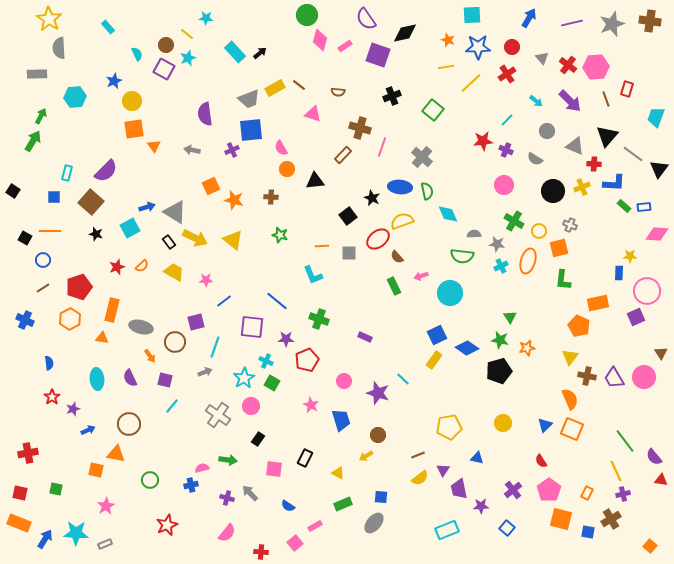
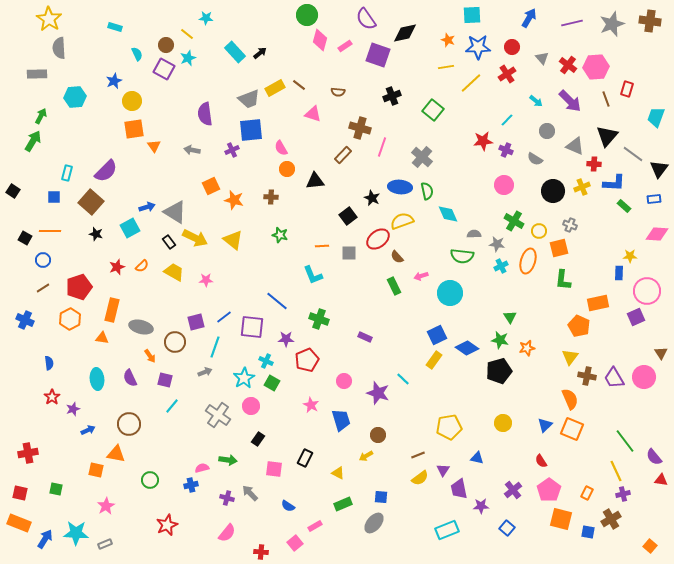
cyan rectangle at (108, 27): moved 7 px right; rotated 32 degrees counterclockwise
blue rectangle at (644, 207): moved 10 px right, 8 px up
blue line at (224, 301): moved 16 px down
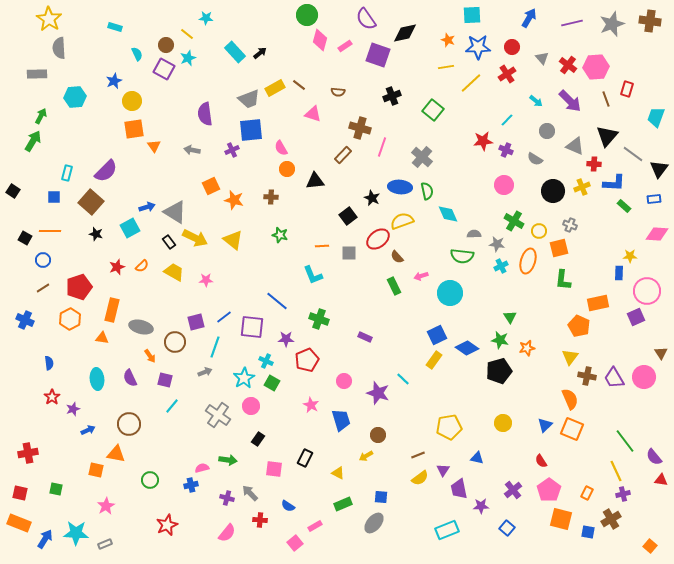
red cross at (261, 552): moved 1 px left, 32 px up
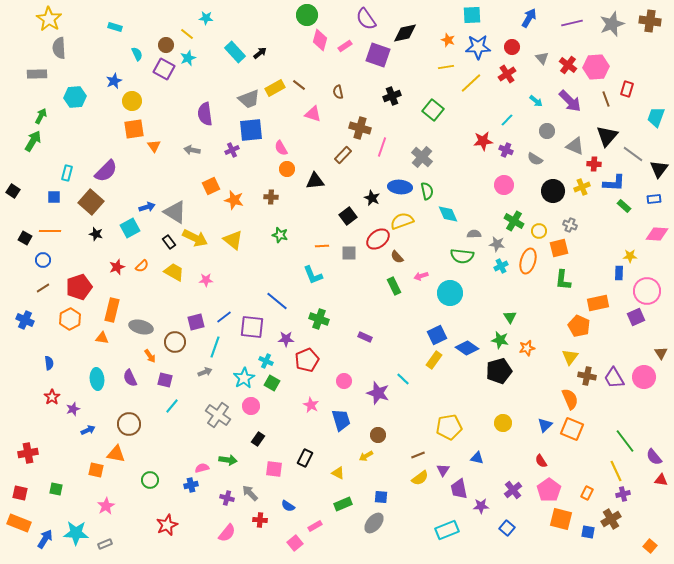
brown semicircle at (338, 92): rotated 72 degrees clockwise
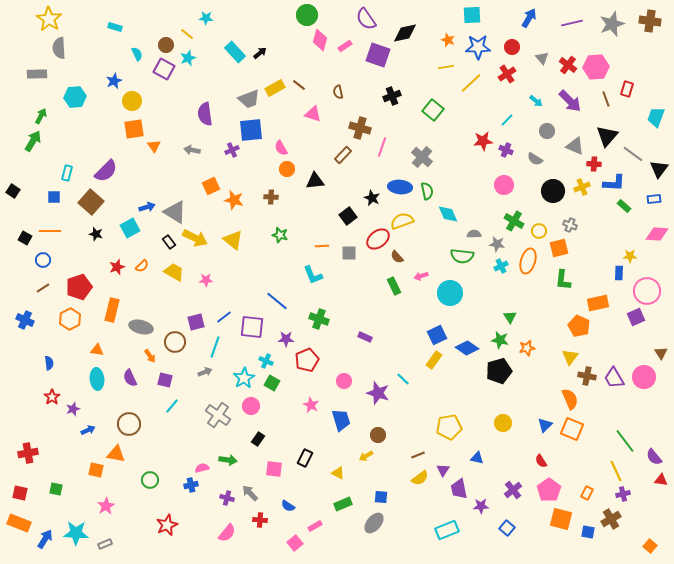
orange triangle at (102, 338): moved 5 px left, 12 px down
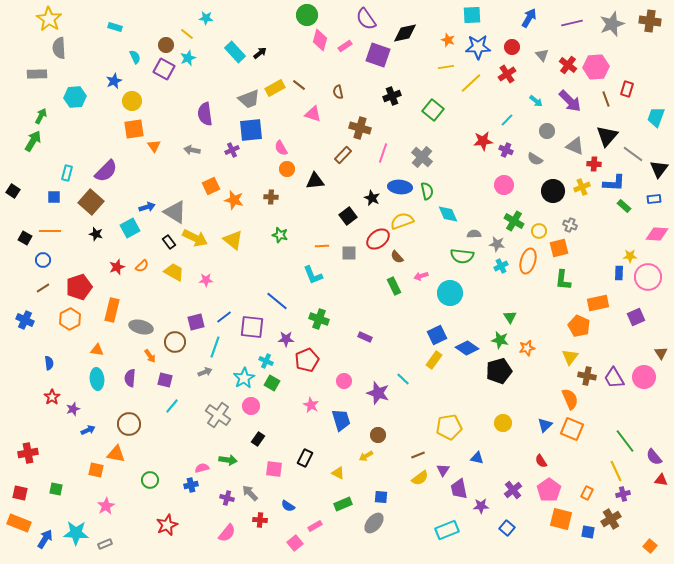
cyan semicircle at (137, 54): moved 2 px left, 3 px down
gray triangle at (542, 58): moved 3 px up
pink line at (382, 147): moved 1 px right, 6 px down
pink circle at (647, 291): moved 1 px right, 14 px up
purple semicircle at (130, 378): rotated 30 degrees clockwise
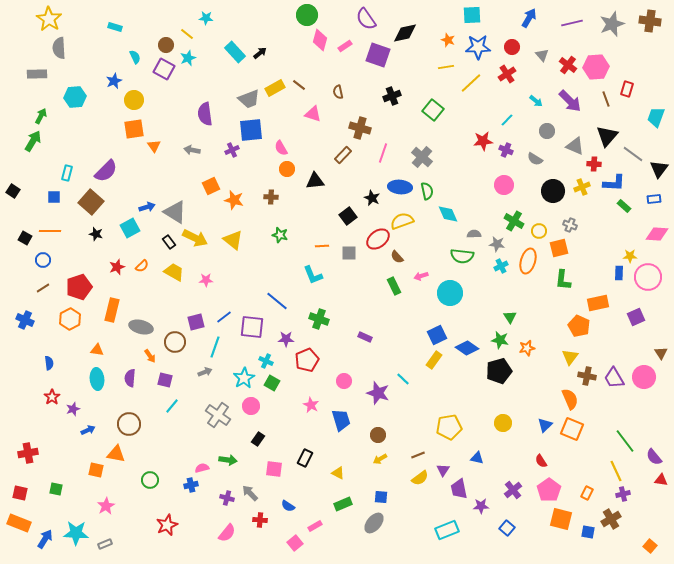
yellow circle at (132, 101): moved 2 px right, 1 px up
yellow arrow at (366, 456): moved 14 px right, 3 px down
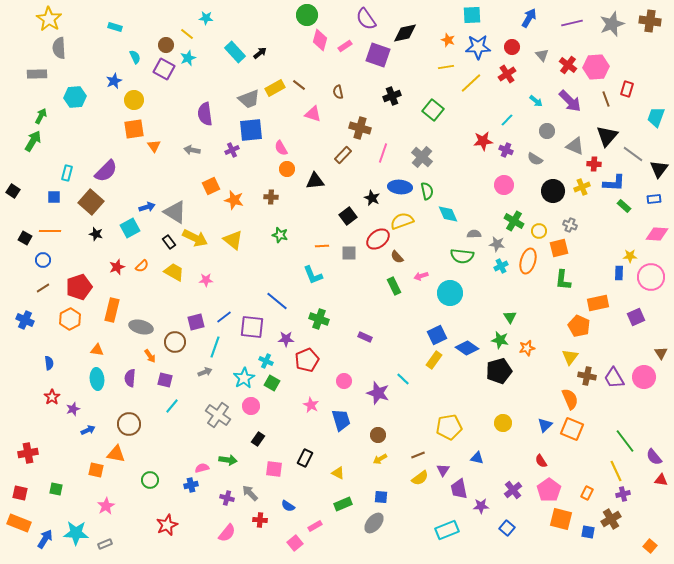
pink circle at (648, 277): moved 3 px right
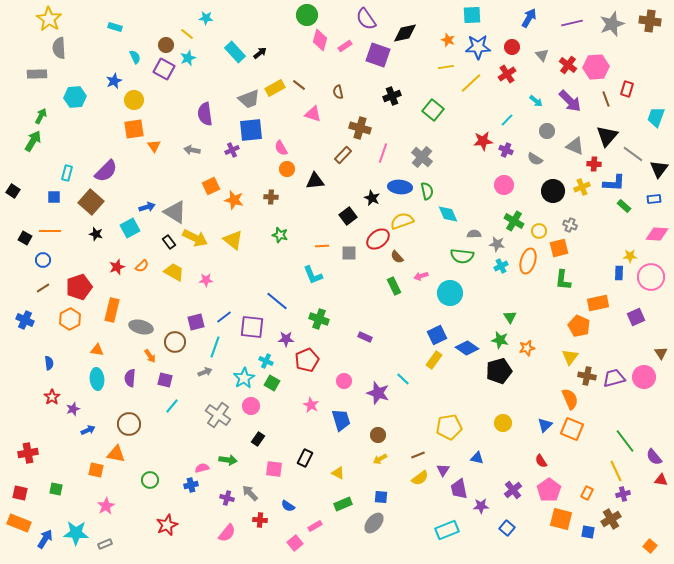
purple trapezoid at (614, 378): rotated 105 degrees clockwise
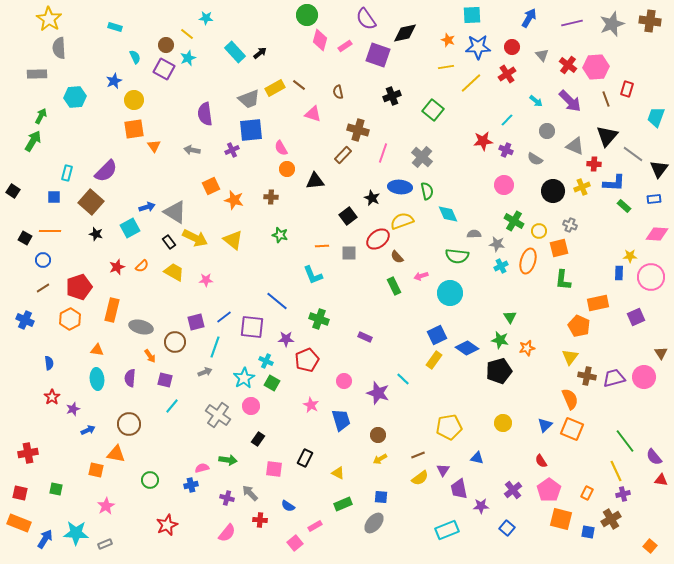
brown cross at (360, 128): moved 2 px left, 2 px down
green semicircle at (462, 256): moved 5 px left
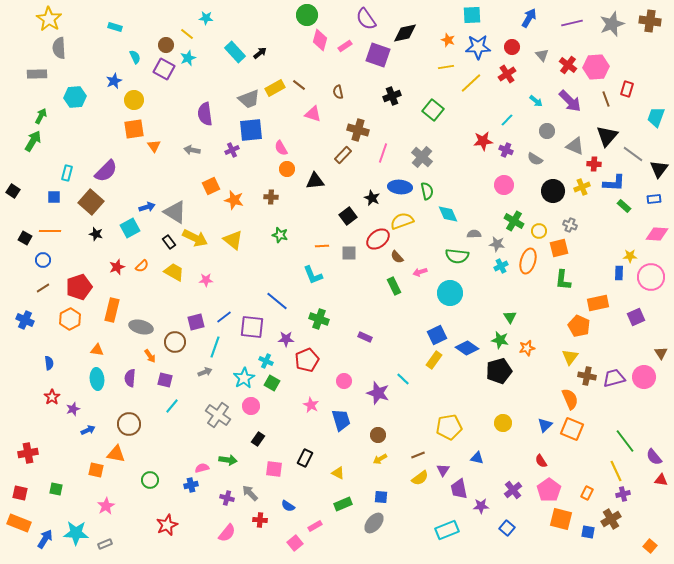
pink arrow at (421, 276): moved 1 px left, 4 px up
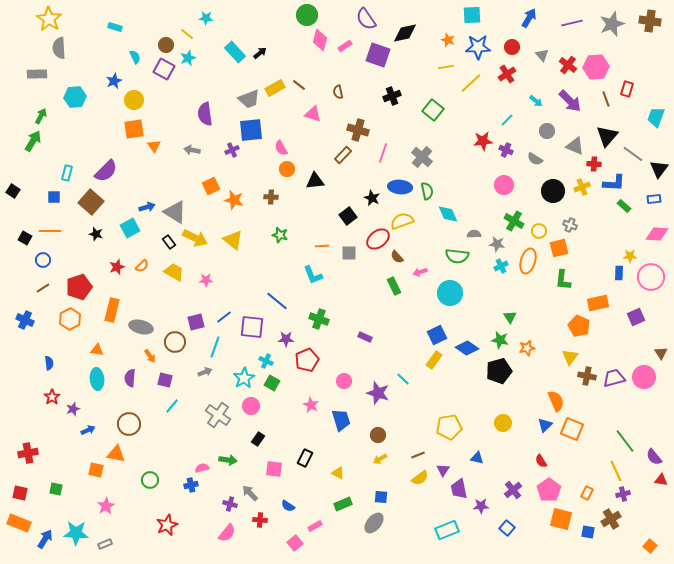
orange semicircle at (570, 399): moved 14 px left, 2 px down
purple cross at (227, 498): moved 3 px right, 6 px down
